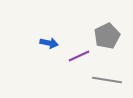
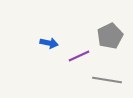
gray pentagon: moved 3 px right
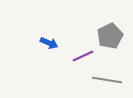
blue arrow: rotated 12 degrees clockwise
purple line: moved 4 px right
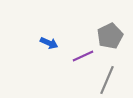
gray line: rotated 76 degrees counterclockwise
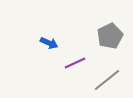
purple line: moved 8 px left, 7 px down
gray line: rotated 28 degrees clockwise
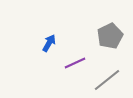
blue arrow: rotated 84 degrees counterclockwise
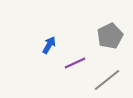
blue arrow: moved 2 px down
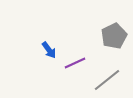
gray pentagon: moved 4 px right
blue arrow: moved 5 px down; rotated 114 degrees clockwise
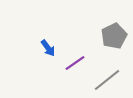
blue arrow: moved 1 px left, 2 px up
purple line: rotated 10 degrees counterclockwise
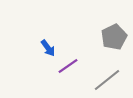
gray pentagon: moved 1 px down
purple line: moved 7 px left, 3 px down
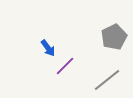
purple line: moved 3 px left; rotated 10 degrees counterclockwise
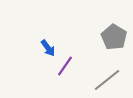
gray pentagon: rotated 15 degrees counterclockwise
purple line: rotated 10 degrees counterclockwise
